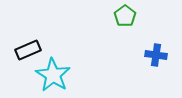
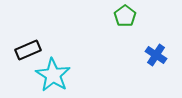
blue cross: rotated 25 degrees clockwise
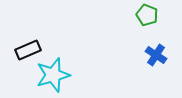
green pentagon: moved 22 px right, 1 px up; rotated 15 degrees counterclockwise
cyan star: rotated 24 degrees clockwise
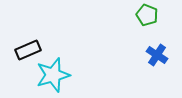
blue cross: moved 1 px right
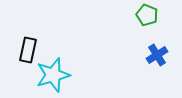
black rectangle: rotated 55 degrees counterclockwise
blue cross: rotated 25 degrees clockwise
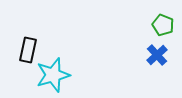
green pentagon: moved 16 px right, 10 px down
blue cross: rotated 10 degrees counterclockwise
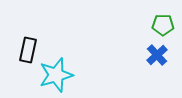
green pentagon: rotated 20 degrees counterclockwise
cyan star: moved 3 px right
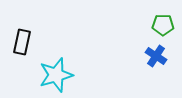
black rectangle: moved 6 px left, 8 px up
blue cross: moved 1 px left, 1 px down; rotated 15 degrees counterclockwise
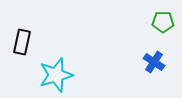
green pentagon: moved 3 px up
blue cross: moved 2 px left, 6 px down
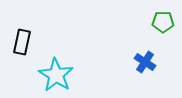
blue cross: moved 9 px left
cyan star: rotated 24 degrees counterclockwise
